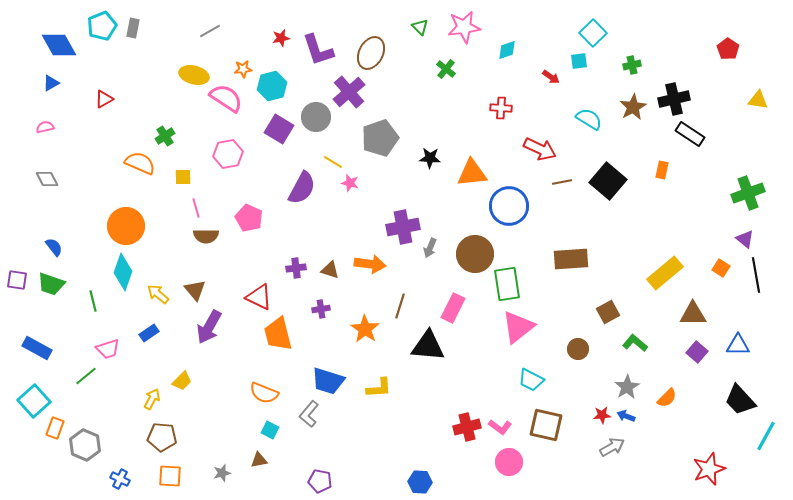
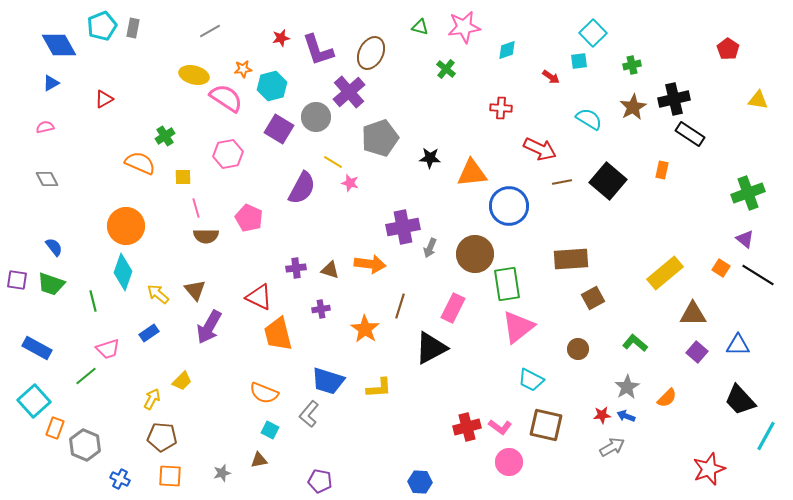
green triangle at (420, 27): rotated 30 degrees counterclockwise
black line at (756, 275): moved 2 px right; rotated 48 degrees counterclockwise
brown square at (608, 312): moved 15 px left, 14 px up
black triangle at (428, 346): moved 3 px right, 2 px down; rotated 33 degrees counterclockwise
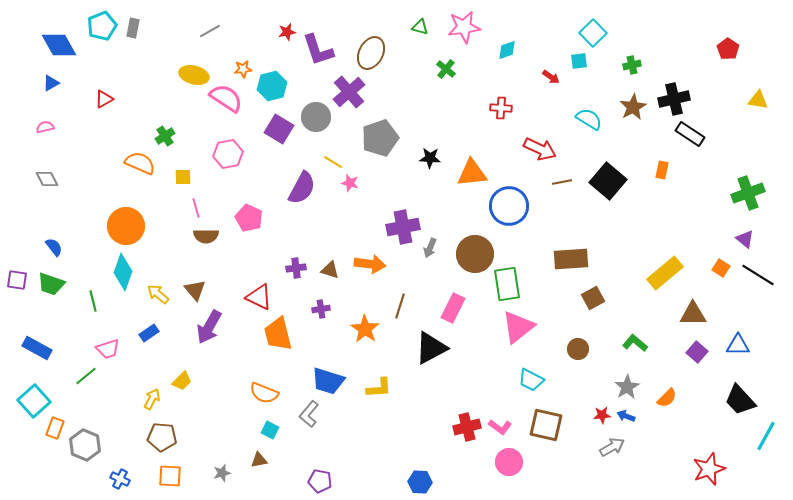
red star at (281, 38): moved 6 px right, 6 px up
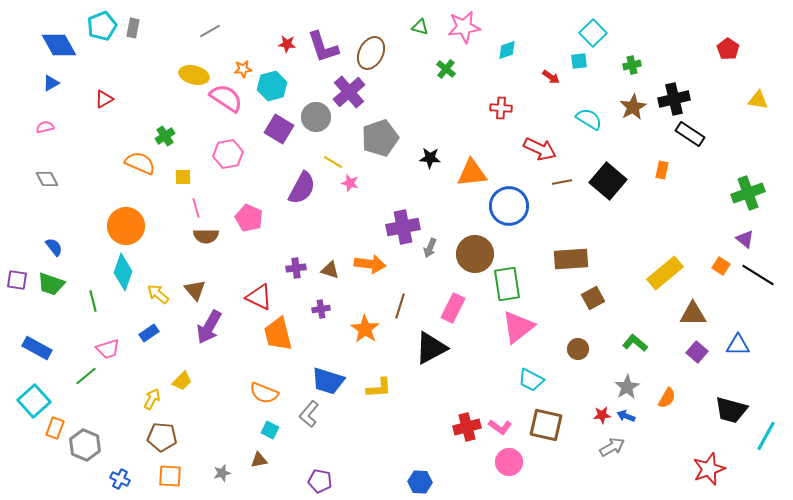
red star at (287, 32): moved 12 px down; rotated 18 degrees clockwise
purple L-shape at (318, 50): moved 5 px right, 3 px up
orange square at (721, 268): moved 2 px up
orange semicircle at (667, 398): rotated 15 degrees counterclockwise
black trapezoid at (740, 400): moved 9 px left, 10 px down; rotated 32 degrees counterclockwise
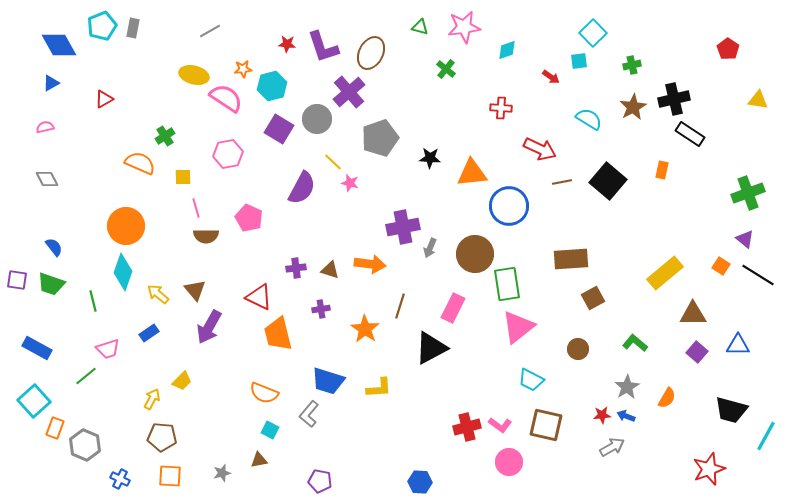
gray circle at (316, 117): moved 1 px right, 2 px down
yellow line at (333, 162): rotated 12 degrees clockwise
pink L-shape at (500, 427): moved 2 px up
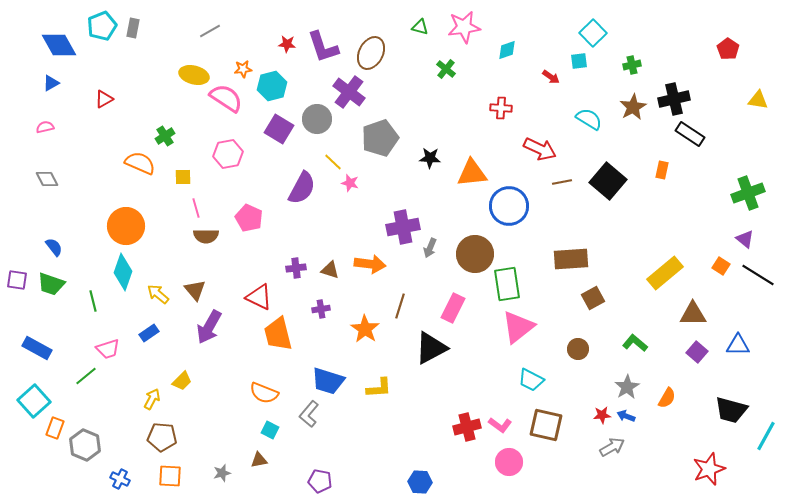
purple cross at (349, 92): rotated 12 degrees counterclockwise
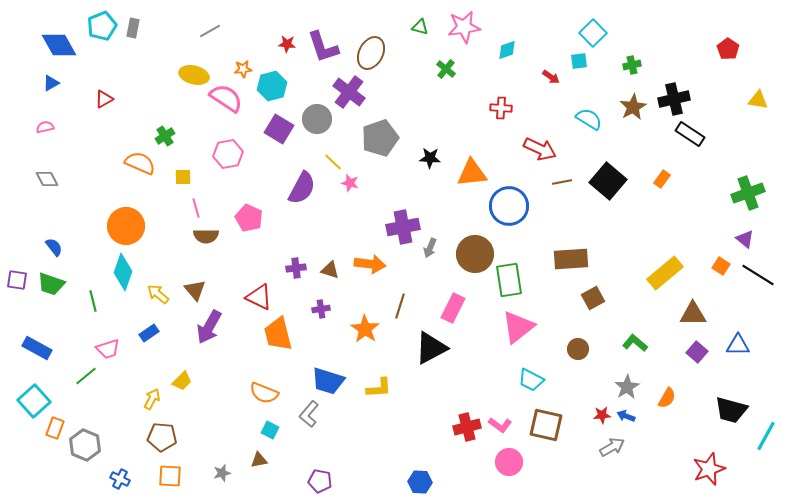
orange rectangle at (662, 170): moved 9 px down; rotated 24 degrees clockwise
green rectangle at (507, 284): moved 2 px right, 4 px up
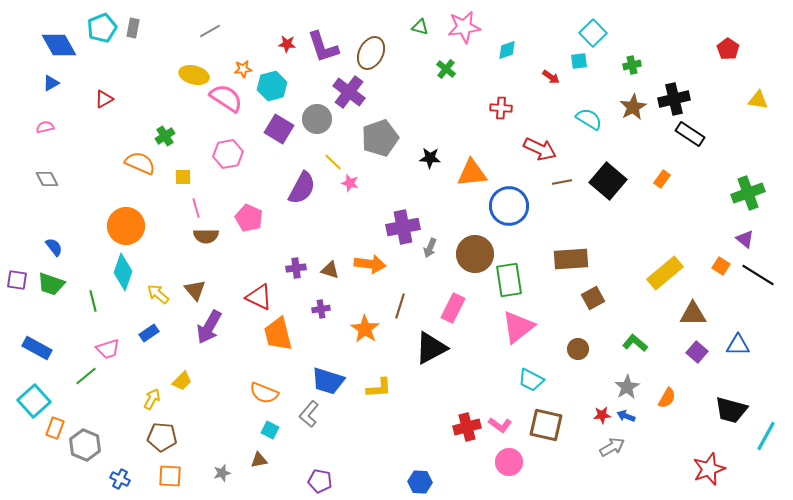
cyan pentagon at (102, 26): moved 2 px down
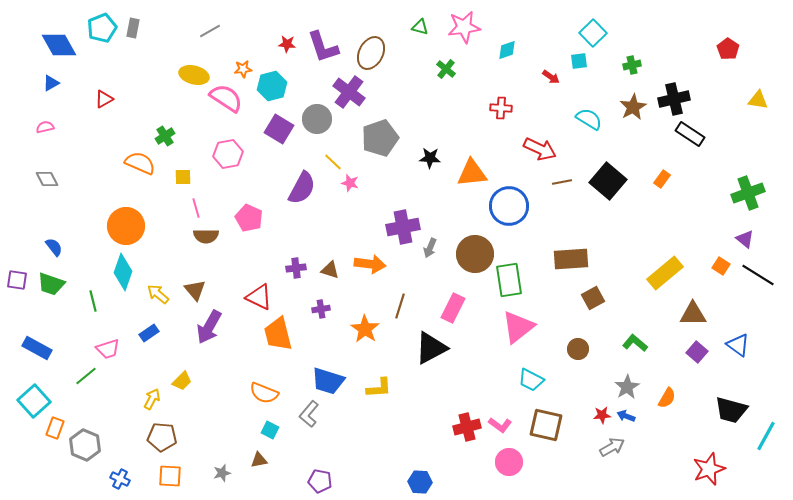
blue triangle at (738, 345): rotated 35 degrees clockwise
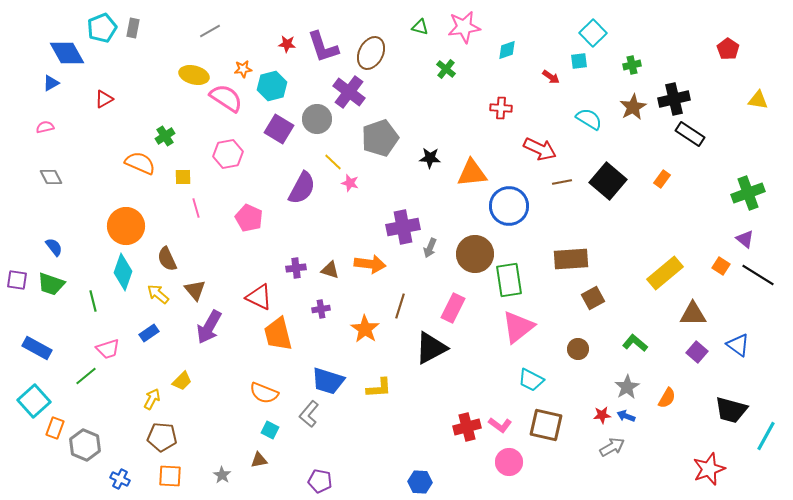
blue diamond at (59, 45): moved 8 px right, 8 px down
gray diamond at (47, 179): moved 4 px right, 2 px up
brown semicircle at (206, 236): moved 39 px left, 23 px down; rotated 65 degrees clockwise
gray star at (222, 473): moved 2 px down; rotated 24 degrees counterclockwise
